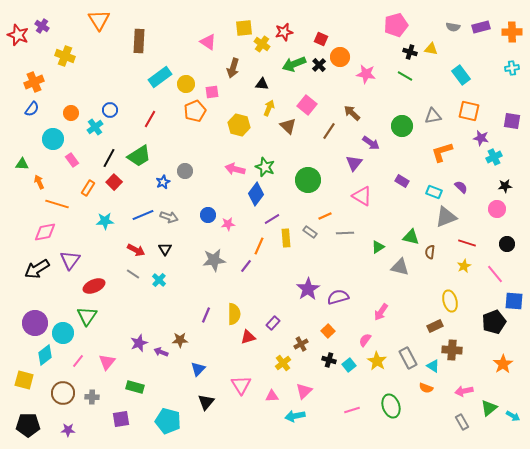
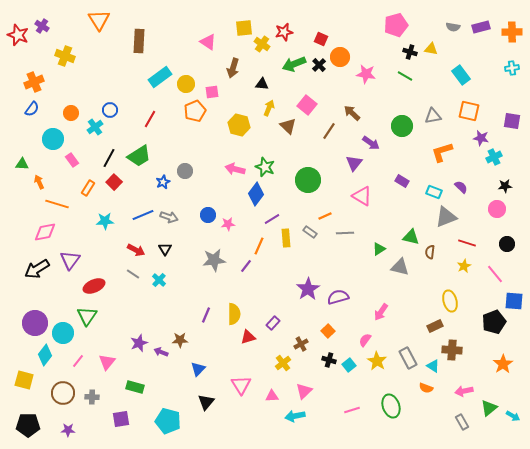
green triangle at (378, 247): moved 1 px right, 2 px down
cyan diamond at (45, 355): rotated 15 degrees counterclockwise
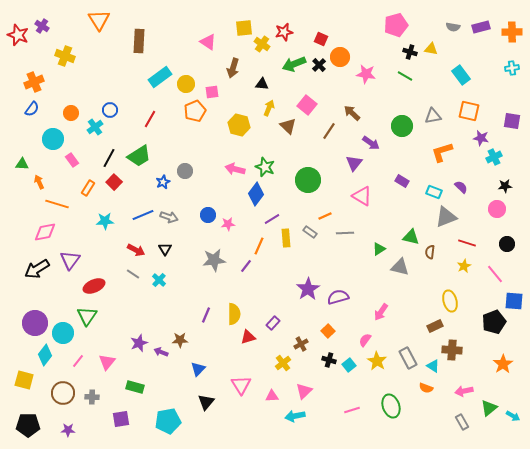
cyan pentagon at (168, 421): rotated 25 degrees counterclockwise
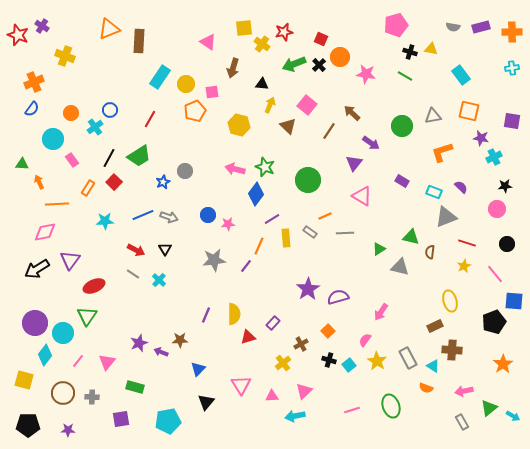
orange triangle at (99, 20): moved 10 px right, 9 px down; rotated 40 degrees clockwise
cyan rectangle at (160, 77): rotated 20 degrees counterclockwise
yellow arrow at (269, 108): moved 1 px right, 3 px up
orange line at (57, 204): rotated 20 degrees counterclockwise
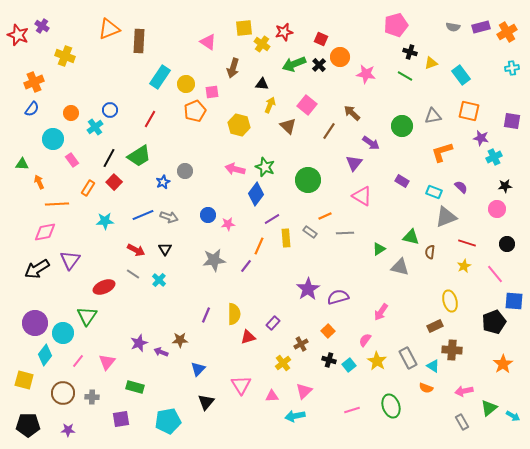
orange cross at (512, 32): moved 5 px left; rotated 30 degrees counterclockwise
yellow triangle at (431, 49): moved 14 px down; rotated 32 degrees counterclockwise
red ellipse at (94, 286): moved 10 px right, 1 px down
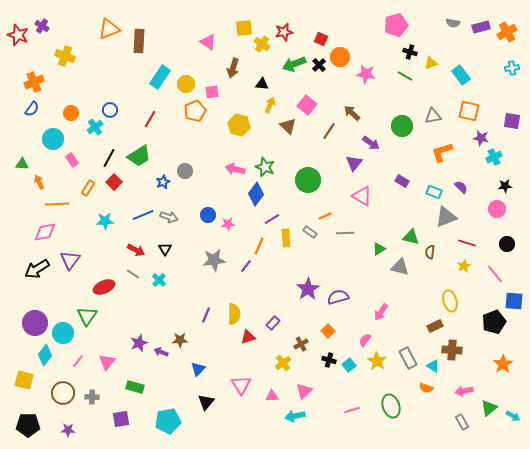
gray semicircle at (453, 27): moved 4 px up
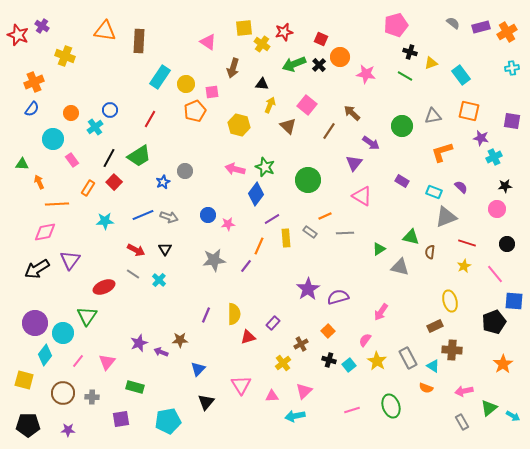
gray semicircle at (453, 23): rotated 152 degrees counterclockwise
orange triangle at (109, 29): moved 4 px left, 2 px down; rotated 30 degrees clockwise
